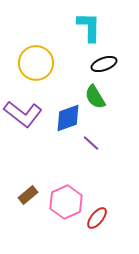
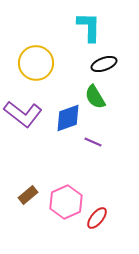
purple line: moved 2 px right, 1 px up; rotated 18 degrees counterclockwise
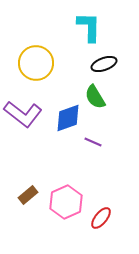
red ellipse: moved 4 px right
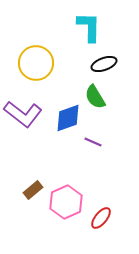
brown rectangle: moved 5 px right, 5 px up
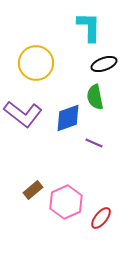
green semicircle: rotated 20 degrees clockwise
purple line: moved 1 px right, 1 px down
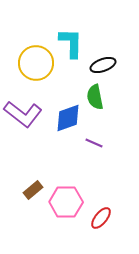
cyan L-shape: moved 18 px left, 16 px down
black ellipse: moved 1 px left, 1 px down
pink hexagon: rotated 24 degrees clockwise
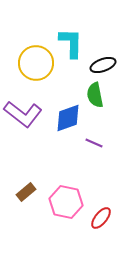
green semicircle: moved 2 px up
brown rectangle: moved 7 px left, 2 px down
pink hexagon: rotated 12 degrees clockwise
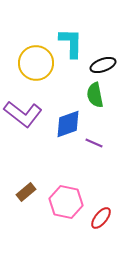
blue diamond: moved 6 px down
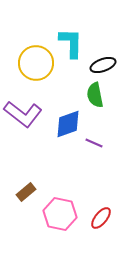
pink hexagon: moved 6 px left, 12 px down
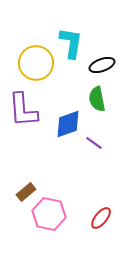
cyan L-shape: rotated 8 degrees clockwise
black ellipse: moved 1 px left
green semicircle: moved 2 px right, 4 px down
purple L-shape: moved 4 px up; rotated 48 degrees clockwise
purple line: rotated 12 degrees clockwise
pink hexagon: moved 11 px left
